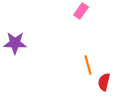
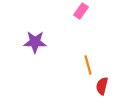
purple star: moved 20 px right, 1 px up
red semicircle: moved 2 px left, 4 px down
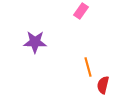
orange line: moved 2 px down
red semicircle: moved 1 px right, 1 px up
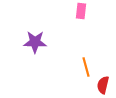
pink rectangle: rotated 28 degrees counterclockwise
orange line: moved 2 px left
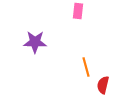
pink rectangle: moved 3 px left
